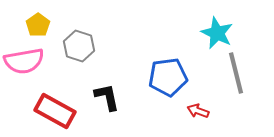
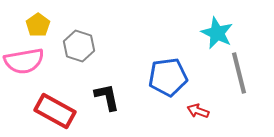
gray line: moved 3 px right
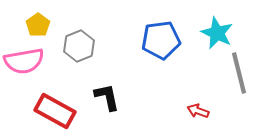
gray hexagon: rotated 20 degrees clockwise
blue pentagon: moved 7 px left, 37 px up
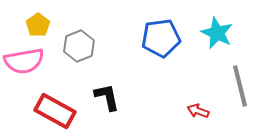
blue pentagon: moved 2 px up
gray line: moved 1 px right, 13 px down
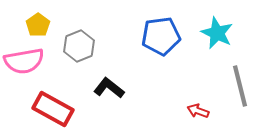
blue pentagon: moved 2 px up
black L-shape: moved 2 px right, 9 px up; rotated 40 degrees counterclockwise
red rectangle: moved 2 px left, 2 px up
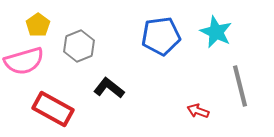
cyan star: moved 1 px left, 1 px up
pink semicircle: rotated 6 degrees counterclockwise
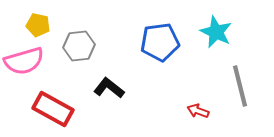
yellow pentagon: rotated 25 degrees counterclockwise
blue pentagon: moved 1 px left, 6 px down
gray hexagon: rotated 16 degrees clockwise
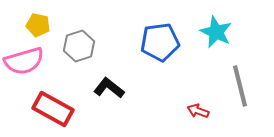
gray hexagon: rotated 12 degrees counterclockwise
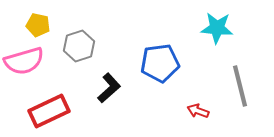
cyan star: moved 1 px right, 4 px up; rotated 20 degrees counterclockwise
blue pentagon: moved 21 px down
black L-shape: rotated 100 degrees clockwise
red rectangle: moved 4 px left, 2 px down; rotated 54 degrees counterclockwise
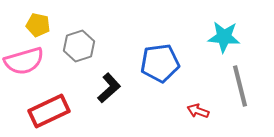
cyan star: moved 7 px right, 9 px down
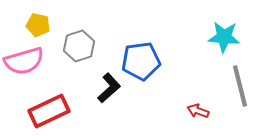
blue pentagon: moved 19 px left, 2 px up
